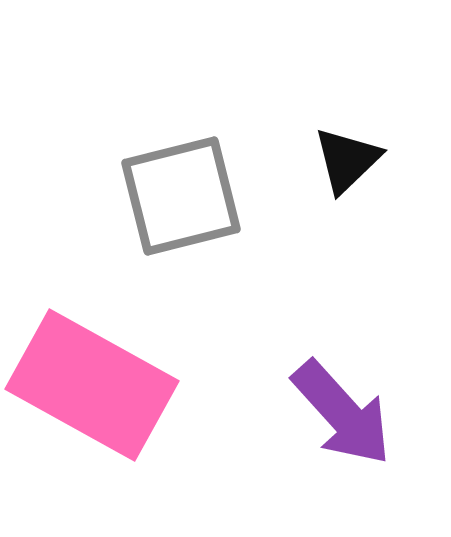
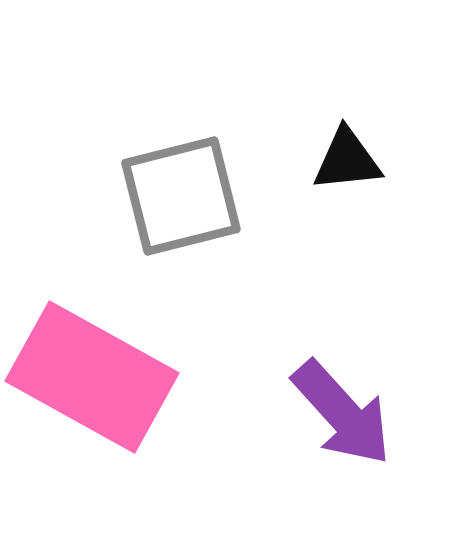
black triangle: rotated 38 degrees clockwise
pink rectangle: moved 8 px up
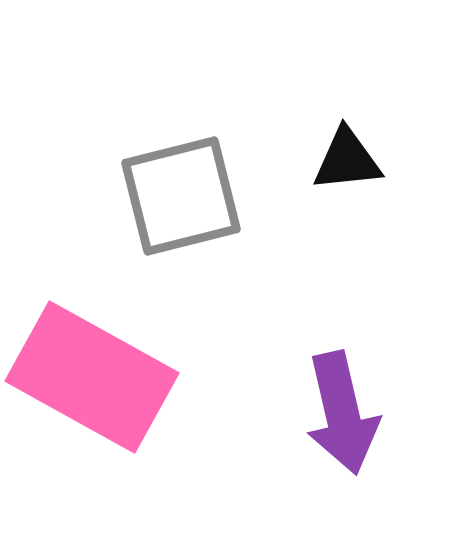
purple arrow: rotated 29 degrees clockwise
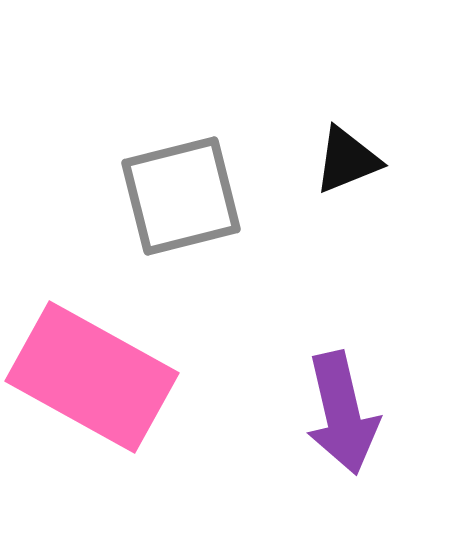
black triangle: rotated 16 degrees counterclockwise
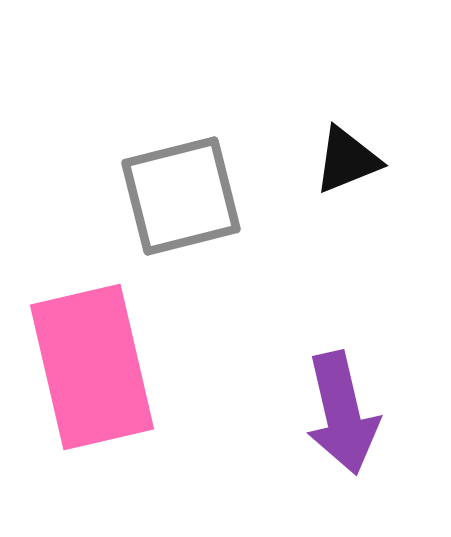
pink rectangle: moved 10 px up; rotated 48 degrees clockwise
